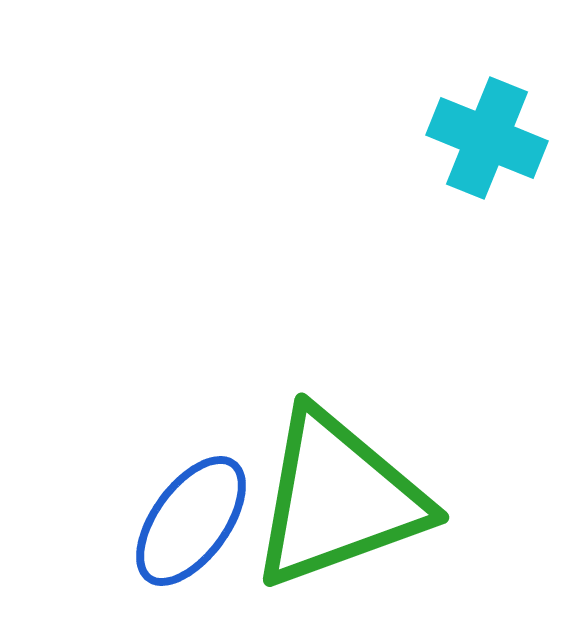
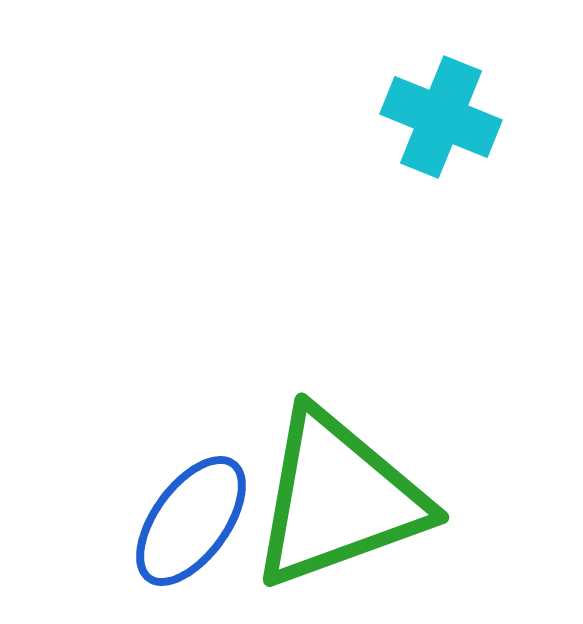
cyan cross: moved 46 px left, 21 px up
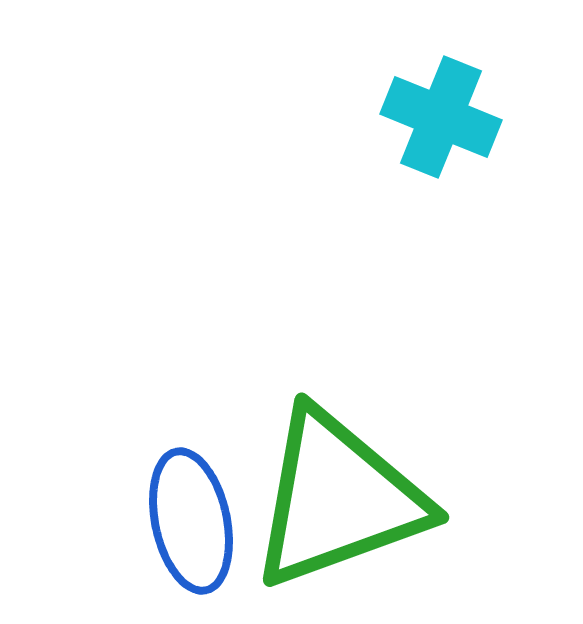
blue ellipse: rotated 48 degrees counterclockwise
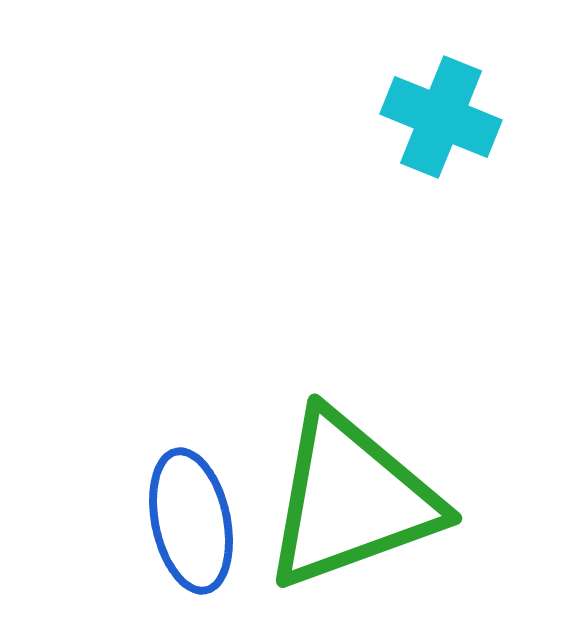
green triangle: moved 13 px right, 1 px down
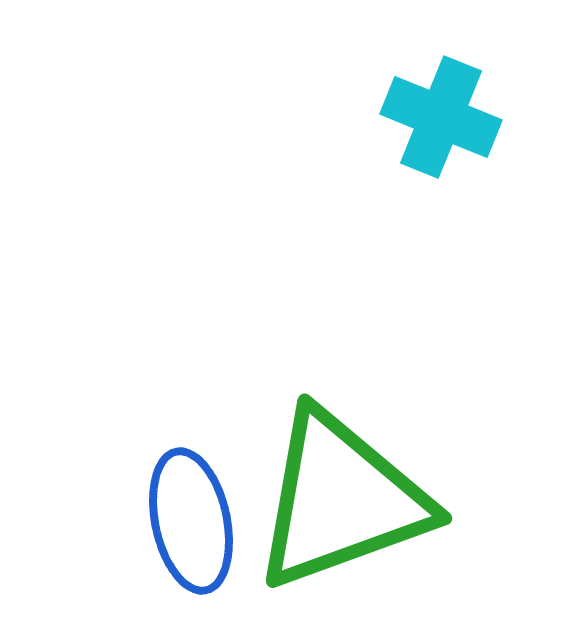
green triangle: moved 10 px left
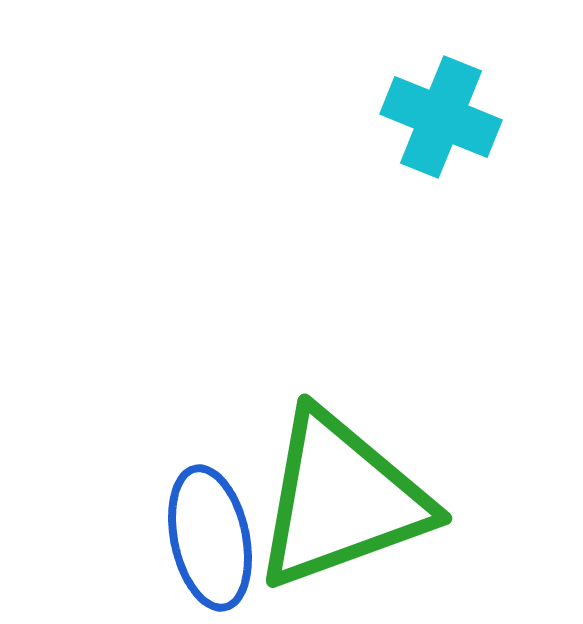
blue ellipse: moved 19 px right, 17 px down
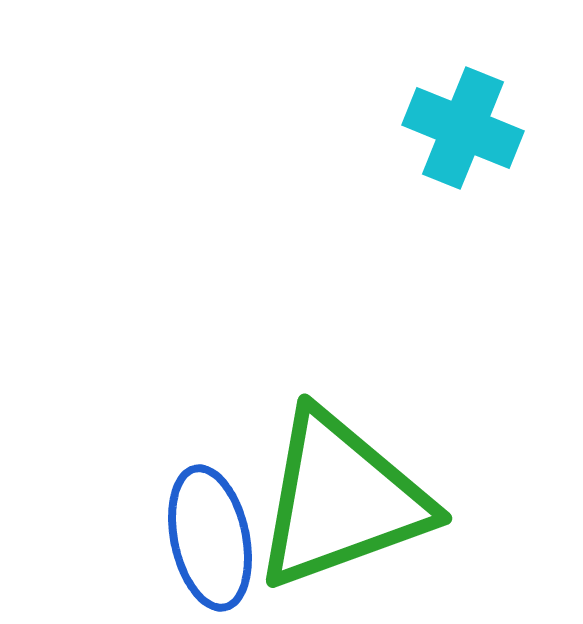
cyan cross: moved 22 px right, 11 px down
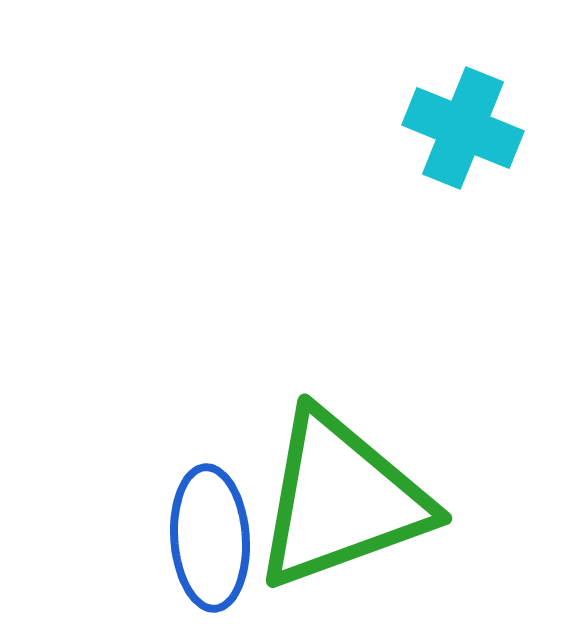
blue ellipse: rotated 8 degrees clockwise
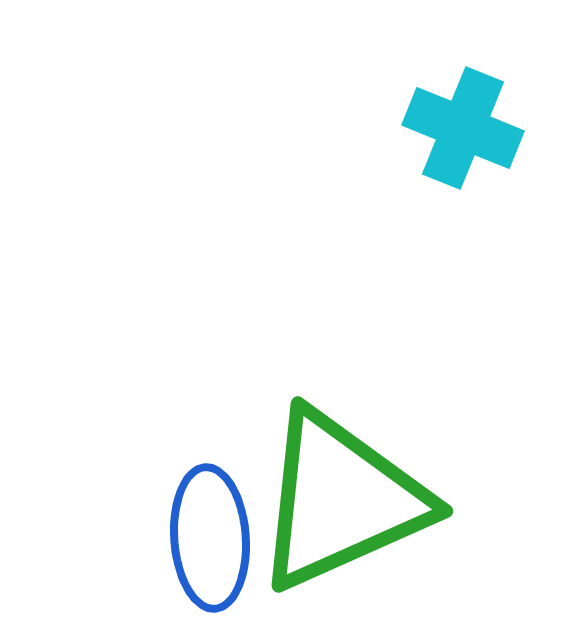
green triangle: rotated 4 degrees counterclockwise
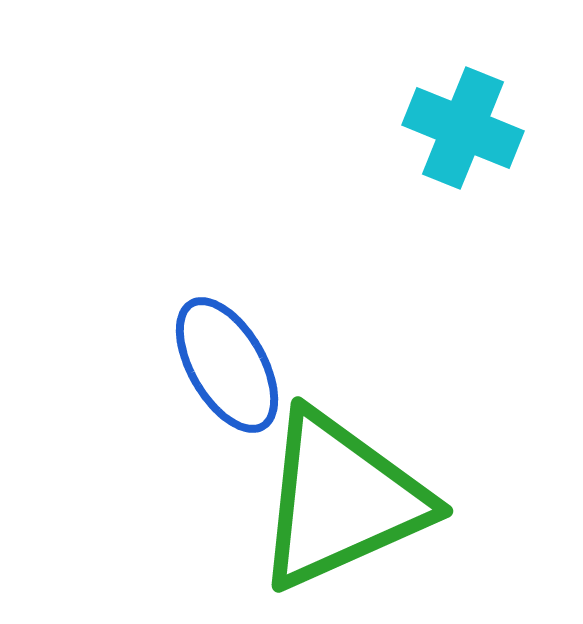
blue ellipse: moved 17 px right, 173 px up; rotated 26 degrees counterclockwise
